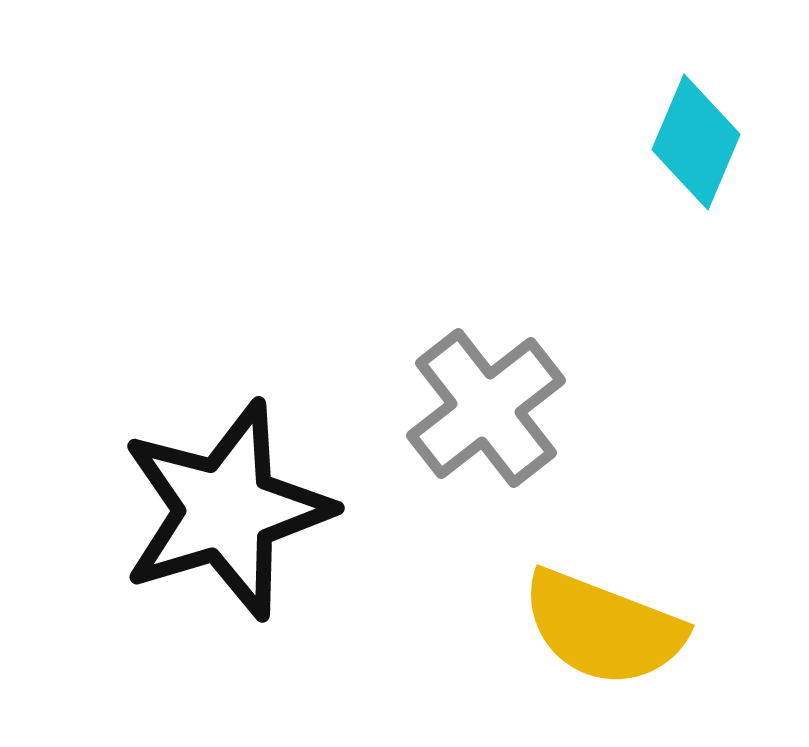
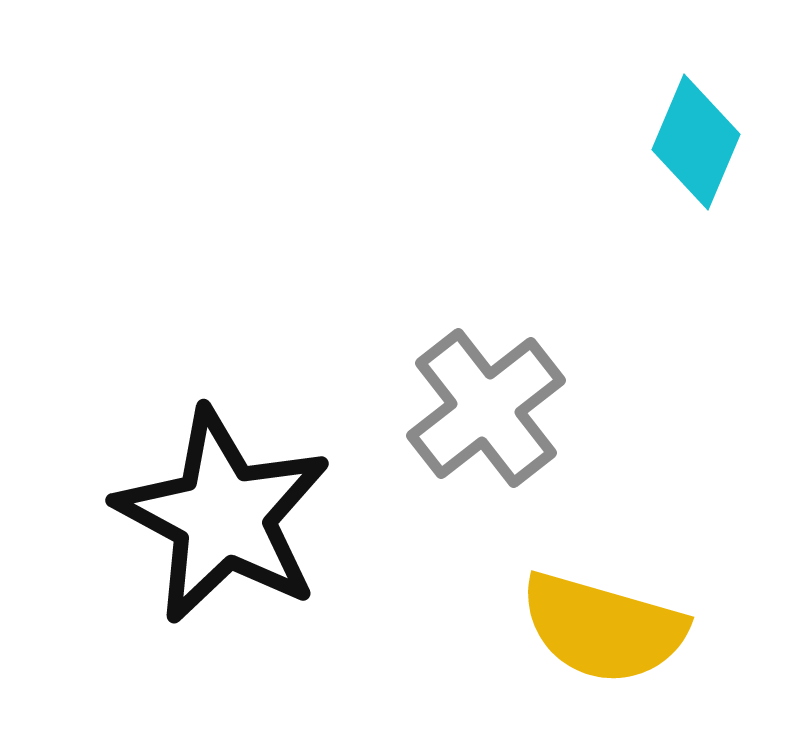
black star: moved 3 px left, 6 px down; rotated 27 degrees counterclockwise
yellow semicircle: rotated 5 degrees counterclockwise
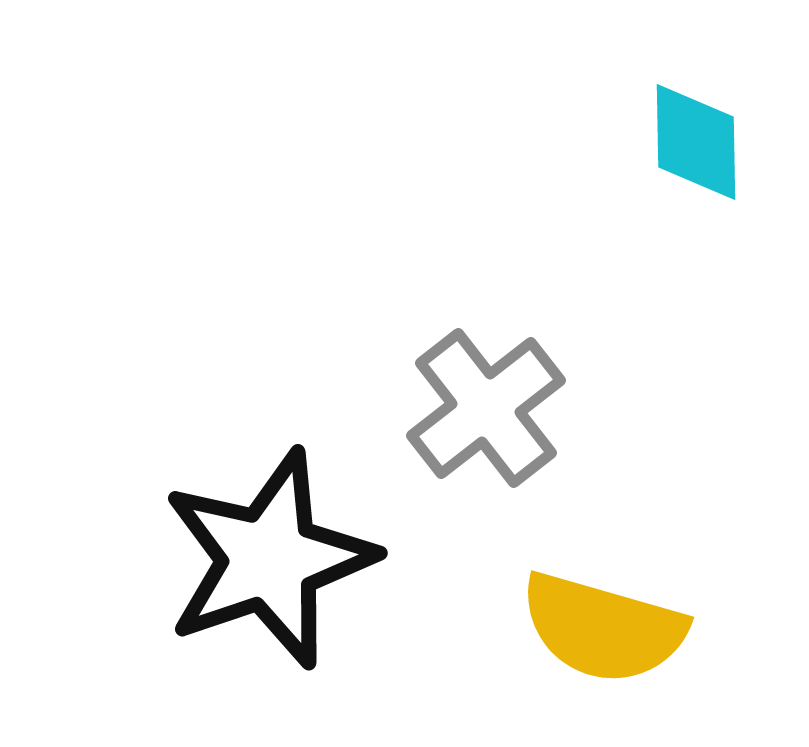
cyan diamond: rotated 24 degrees counterclockwise
black star: moved 46 px right, 43 px down; rotated 25 degrees clockwise
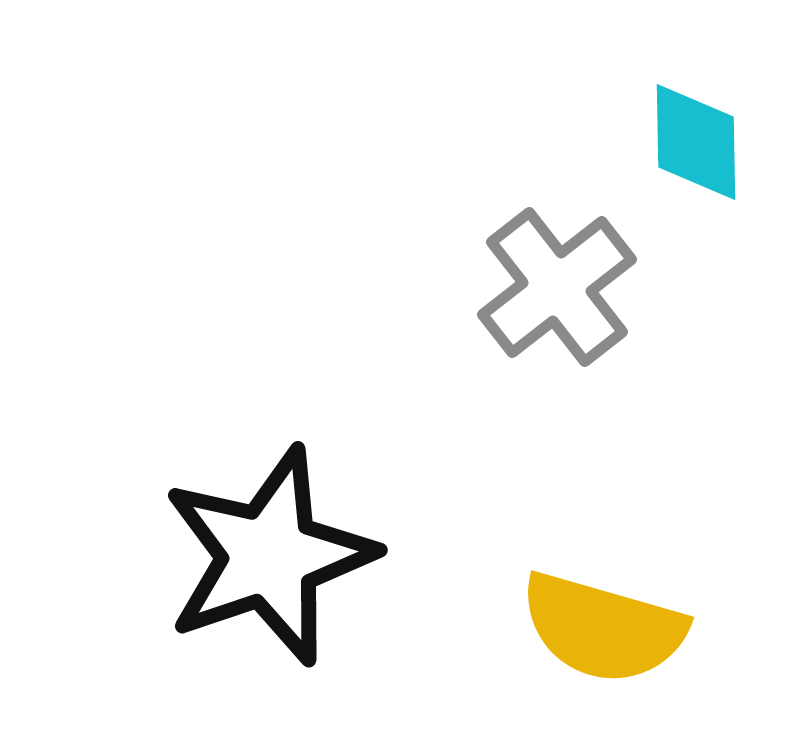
gray cross: moved 71 px right, 121 px up
black star: moved 3 px up
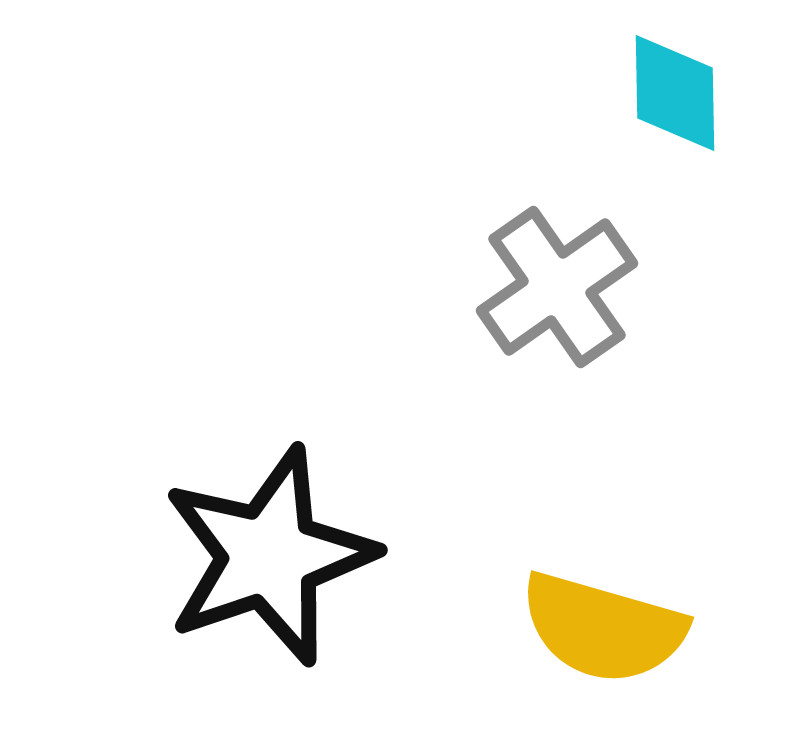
cyan diamond: moved 21 px left, 49 px up
gray cross: rotated 3 degrees clockwise
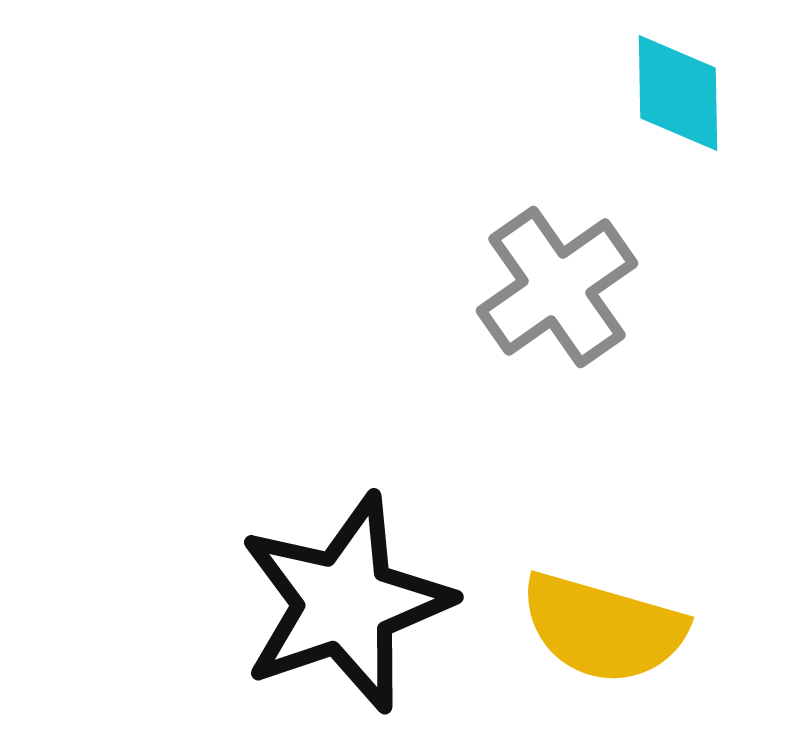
cyan diamond: moved 3 px right
black star: moved 76 px right, 47 px down
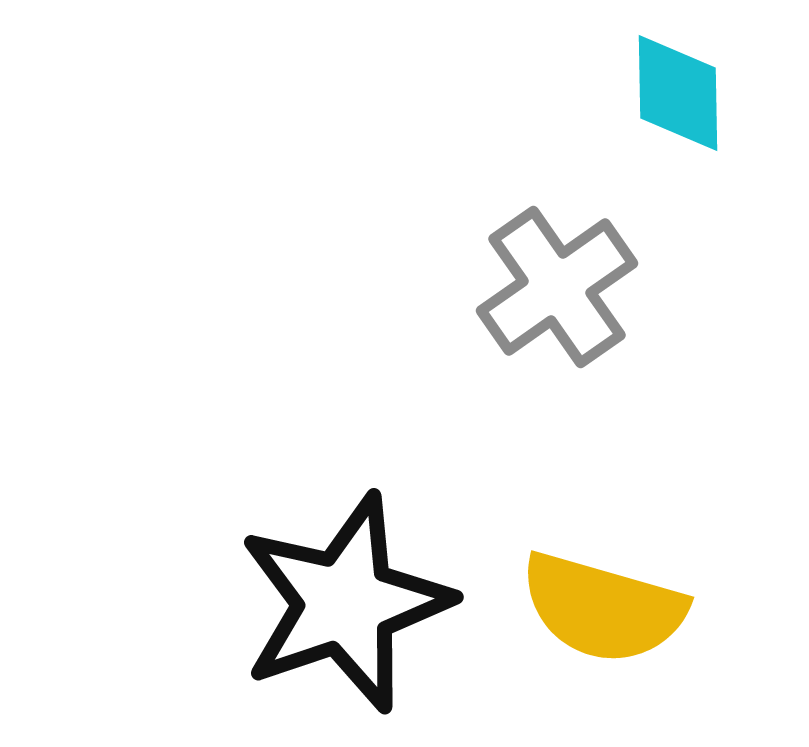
yellow semicircle: moved 20 px up
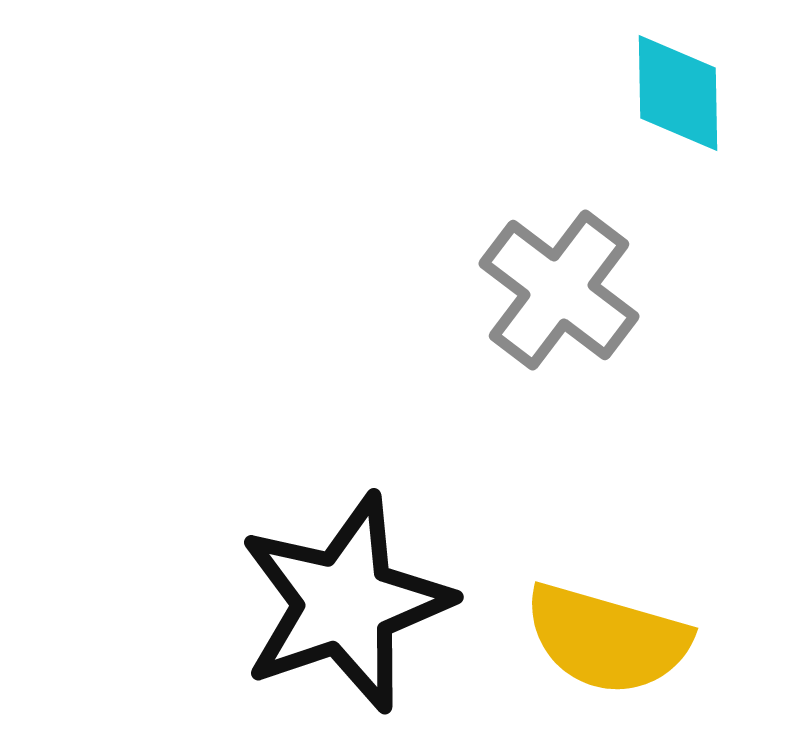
gray cross: moved 2 px right, 3 px down; rotated 18 degrees counterclockwise
yellow semicircle: moved 4 px right, 31 px down
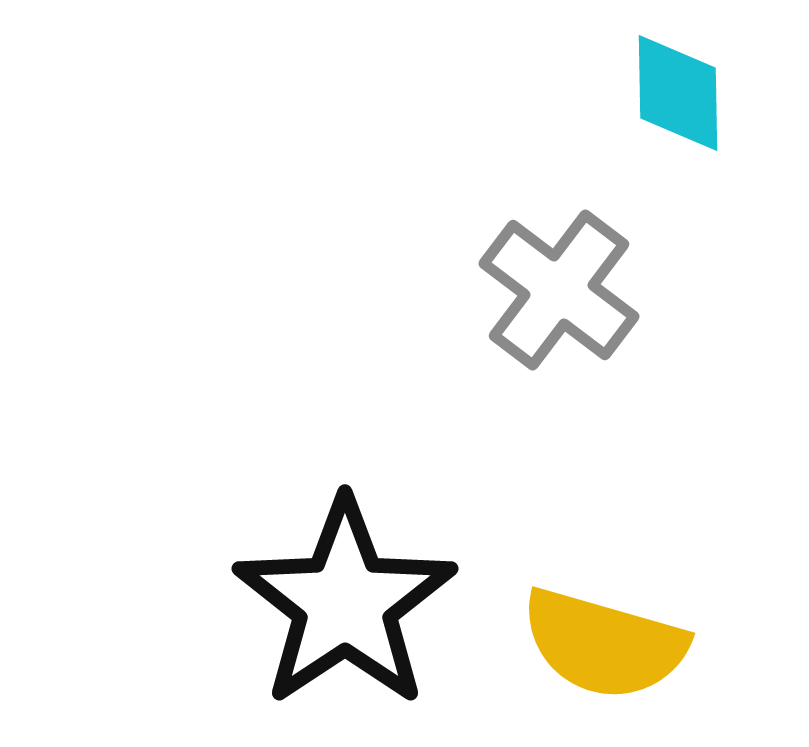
black star: rotated 15 degrees counterclockwise
yellow semicircle: moved 3 px left, 5 px down
